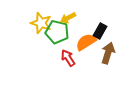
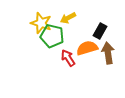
green pentagon: moved 5 px left, 4 px down
orange semicircle: moved 1 px right, 6 px down; rotated 15 degrees clockwise
brown arrow: rotated 25 degrees counterclockwise
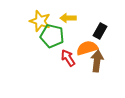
yellow arrow: rotated 28 degrees clockwise
yellow star: moved 1 px left, 2 px up
brown arrow: moved 11 px left, 8 px down; rotated 15 degrees clockwise
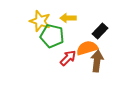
black rectangle: rotated 14 degrees clockwise
red arrow: rotated 78 degrees clockwise
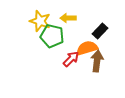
red arrow: moved 3 px right, 1 px down
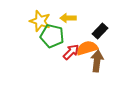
red arrow: moved 7 px up
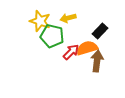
yellow arrow: rotated 14 degrees counterclockwise
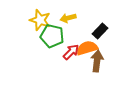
yellow star: moved 1 px up
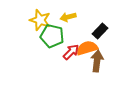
yellow arrow: moved 1 px up
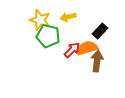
green pentagon: moved 4 px left
red arrow: moved 1 px right, 2 px up
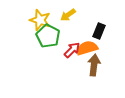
yellow arrow: moved 2 px up; rotated 21 degrees counterclockwise
black rectangle: moved 1 px left; rotated 21 degrees counterclockwise
green pentagon: rotated 15 degrees clockwise
brown arrow: moved 3 px left, 4 px down
